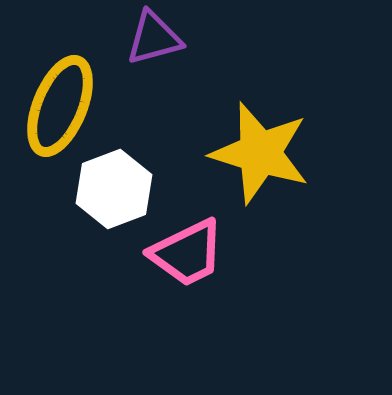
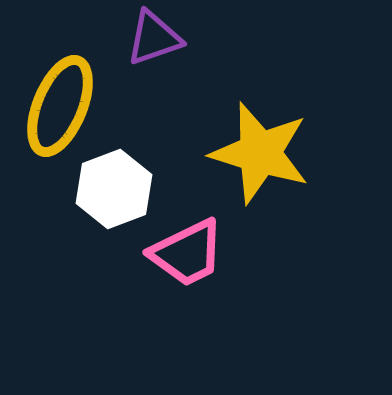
purple triangle: rotated 4 degrees counterclockwise
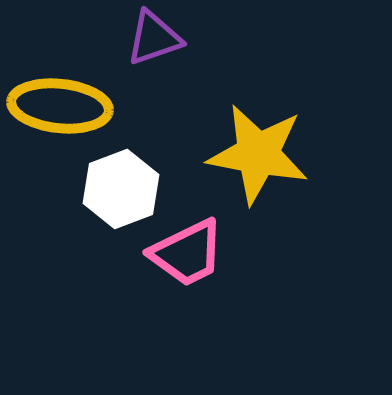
yellow ellipse: rotated 74 degrees clockwise
yellow star: moved 2 px left, 1 px down; rotated 6 degrees counterclockwise
white hexagon: moved 7 px right
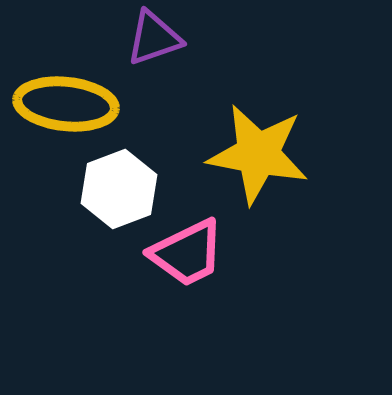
yellow ellipse: moved 6 px right, 2 px up
white hexagon: moved 2 px left
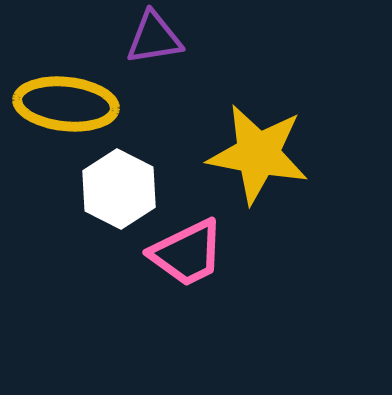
purple triangle: rotated 10 degrees clockwise
white hexagon: rotated 12 degrees counterclockwise
